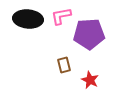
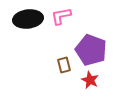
black ellipse: rotated 12 degrees counterclockwise
purple pentagon: moved 2 px right, 16 px down; rotated 24 degrees clockwise
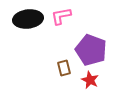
brown rectangle: moved 3 px down
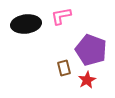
black ellipse: moved 2 px left, 5 px down
red star: moved 3 px left; rotated 18 degrees clockwise
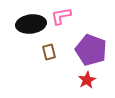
black ellipse: moved 5 px right
brown rectangle: moved 15 px left, 16 px up
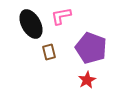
black ellipse: rotated 68 degrees clockwise
purple pentagon: moved 2 px up
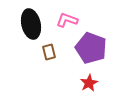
pink L-shape: moved 6 px right, 4 px down; rotated 30 degrees clockwise
black ellipse: rotated 16 degrees clockwise
red star: moved 2 px right, 3 px down
